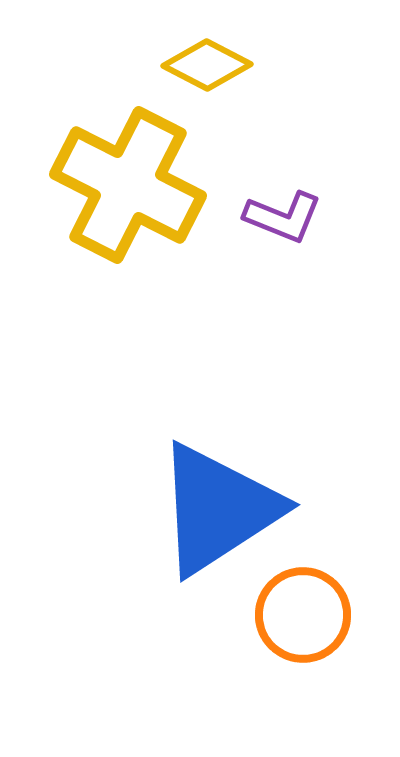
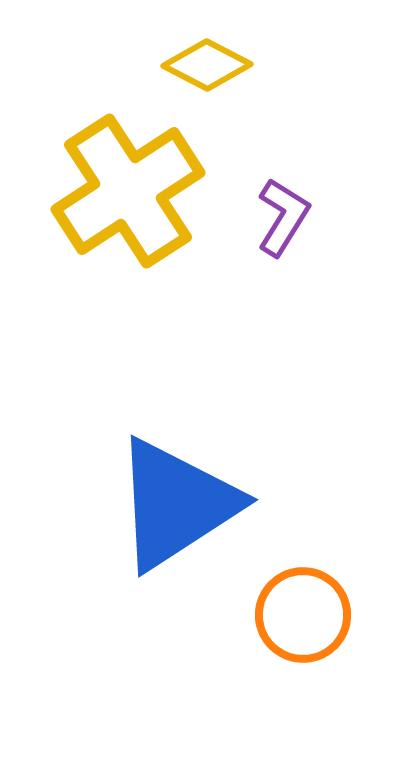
yellow cross: moved 6 px down; rotated 30 degrees clockwise
purple L-shape: rotated 80 degrees counterclockwise
blue triangle: moved 42 px left, 5 px up
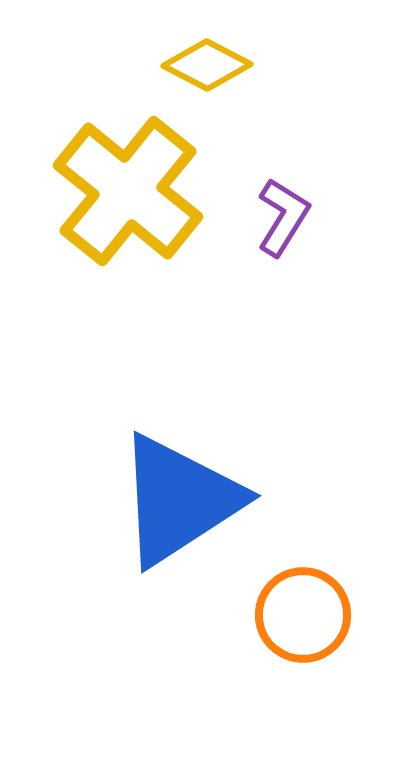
yellow cross: rotated 18 degrees counterclockwise
blue triangle: moved 3 px right, 4 px up
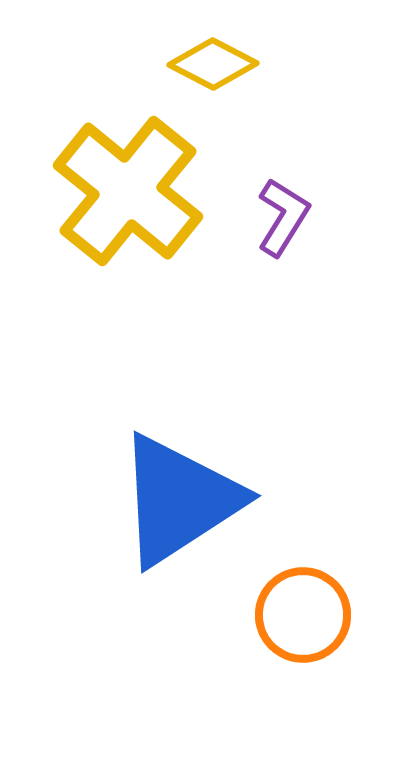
yellow diamond: moved 6 px right, 1 px up
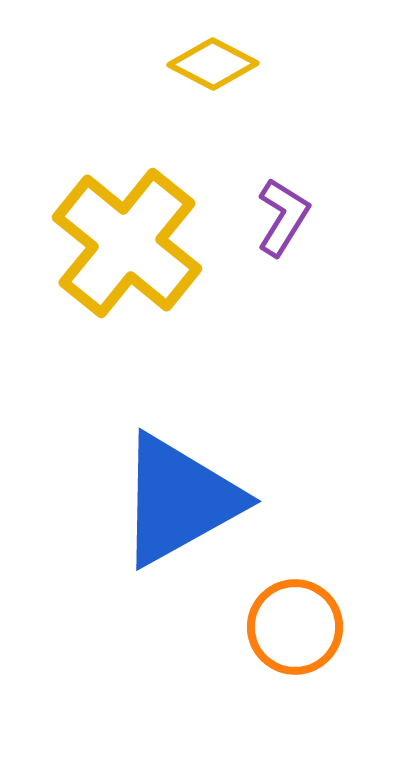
yellow cross: moved 1 px left, 52 px down
blue triangle: rotated 4 degrees clockwise
orange circle: moved 8 px left, 12 px down
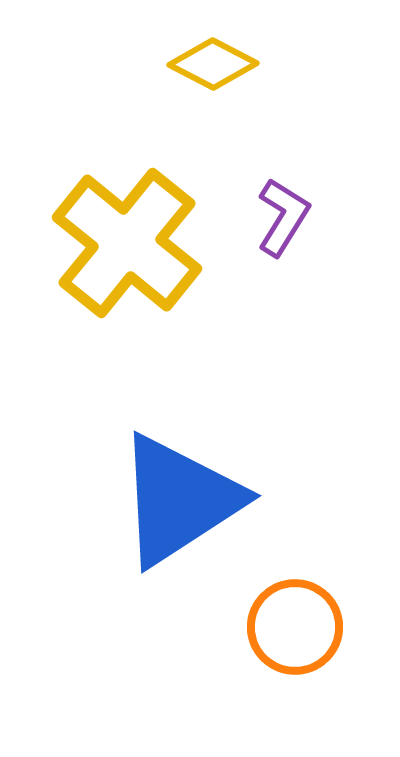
blue triangle: rotated 4 degrees counterclockwise
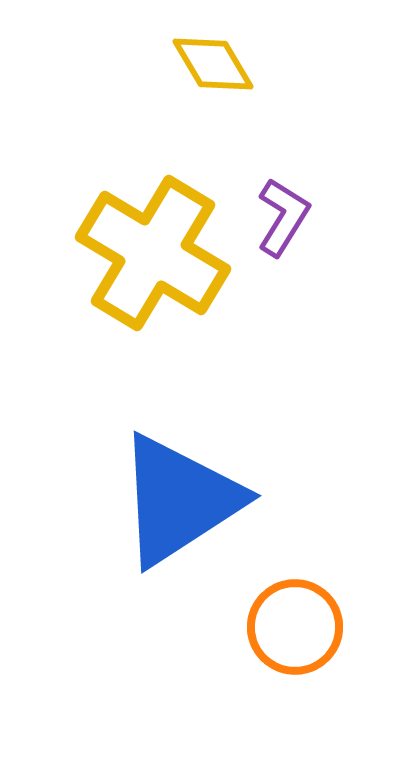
yellow diamond: rotated 32 degrees clockwise
yellow cross: moved 26 px right, 10 px down; rotated 8 degrees counterclockwise
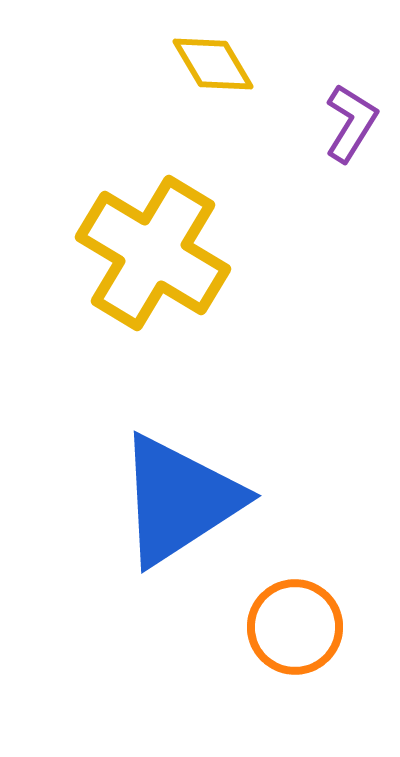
purple L-shape: moved 68 px right, 94 px up
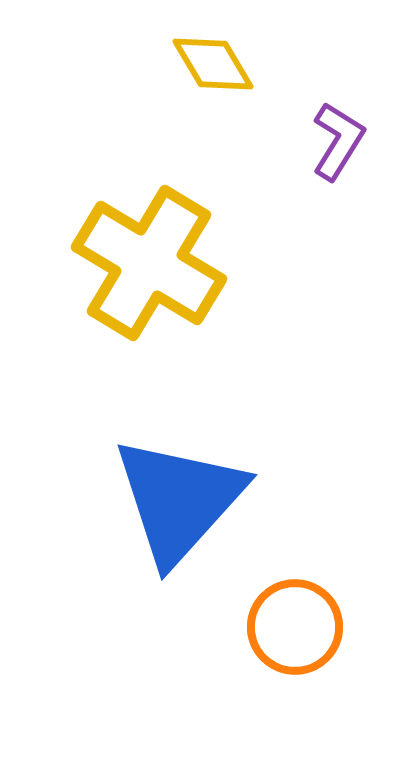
purple L-shape: moved 13 px left, 18 px down
yellow cross: moved 4 px left, 10 px down
blue triangle: rotated 15 degrees counterclockwise
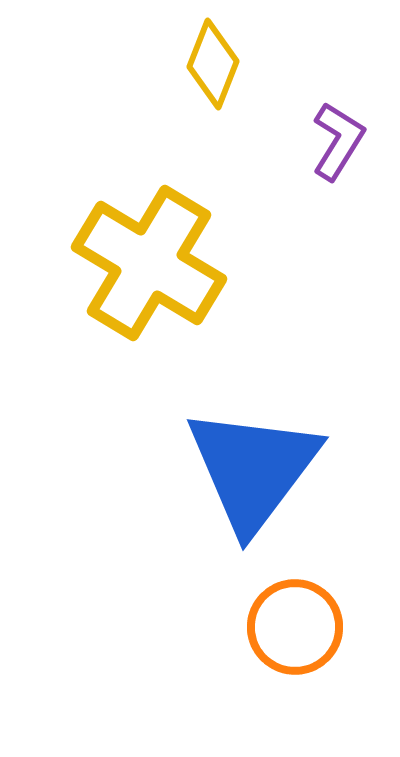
yellow diamond: rotated 52 degrees clockwise
blue triangle: moved 74 px right, 31 px up; rotated 5 degrees counterclockwise
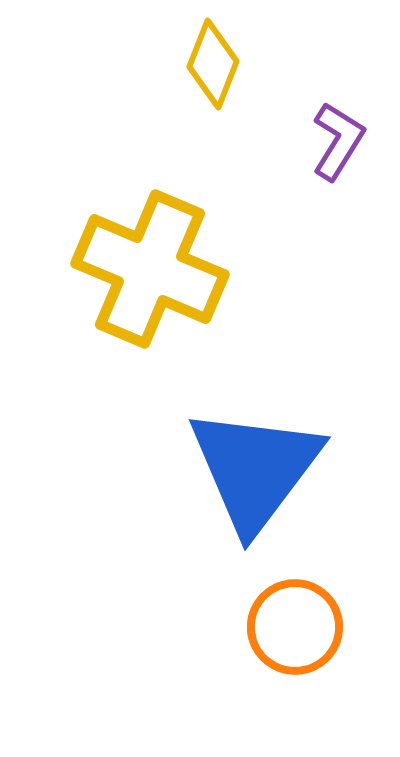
yellow cross: moved 1 px right, 6 px down; rotated 8 degrees counterclockwise
blue triangle: moved 2 px right
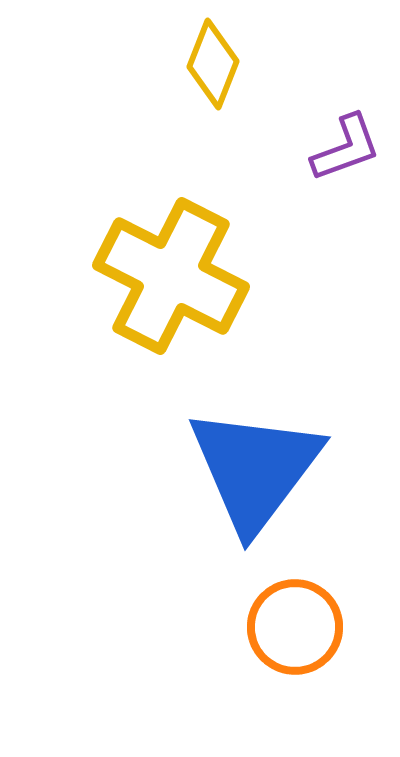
purple L-shape: moved 8 px right, 7 px down; rotated 38 degrees clockwise
yellow cross: moved 21 px right, 7 px down; rotated 4 degrees clockwise
